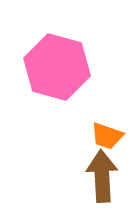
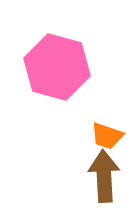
brown arrow: moved 2 px right
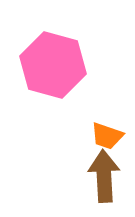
pink hexagon: moved 4 px left, 2 px up
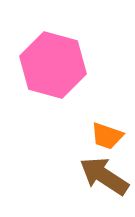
brown arrow: rotated 54 degrees counterclockwise
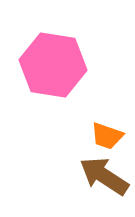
pink hexagon: rotated 6 degrees counterclockwise
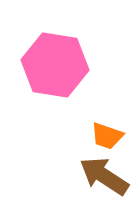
pink hexagon: moved 2 px right
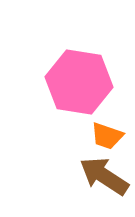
pink hexagon: moved 24 px right, 17 px down
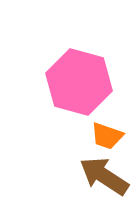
pink hexagon: rotated 6 degrees clockwise
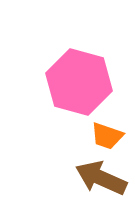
brown arrow: moved 3 px left, 2 px down; rotated 9 degrees counterclockwise
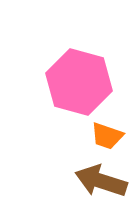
brown arrow: moved 3 px down; rotated 6 degrees counterclockwise
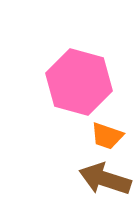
brown arrow: moved 4 px right, 2 px up
